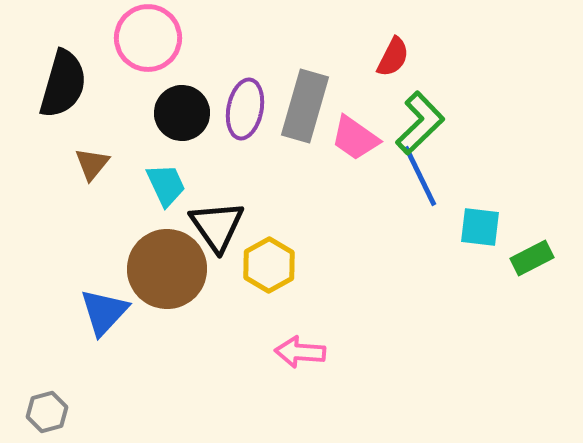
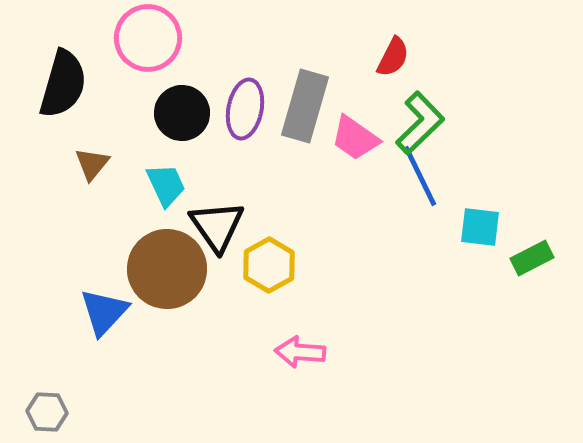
gray hexagon: rotated 18 degrees clockwise
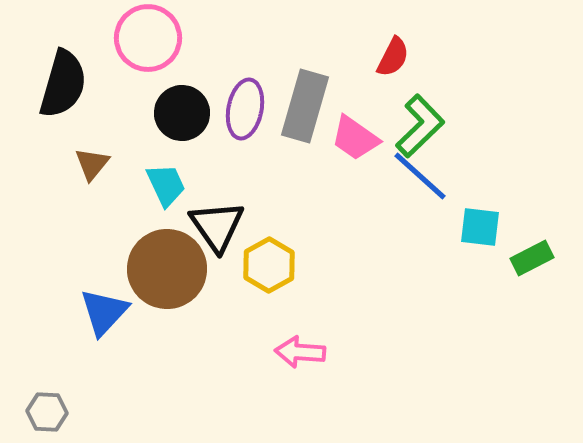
green L-shape: moved 3 px down
blue line: rotated 22 degrees counterclockwise
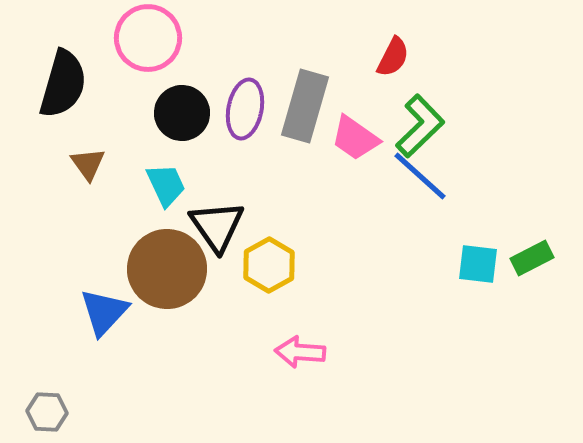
brown triangle: moved 4 px left; rotated 15 degrees counterclockwise
cyan square: moved 2 px left, 37 px down
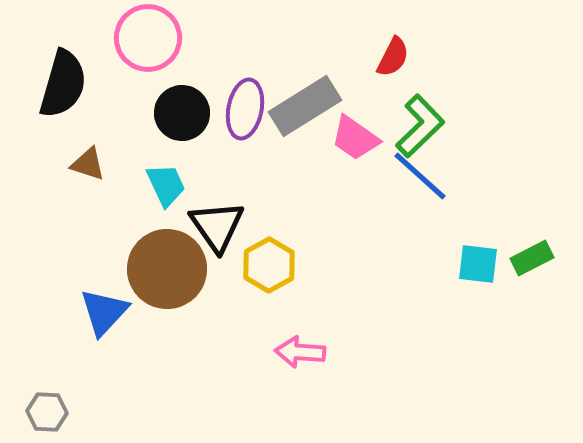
gray rectangle: rotated 42 degrees clockwise
brown triangle: rotated 36 degrees counterclockwise
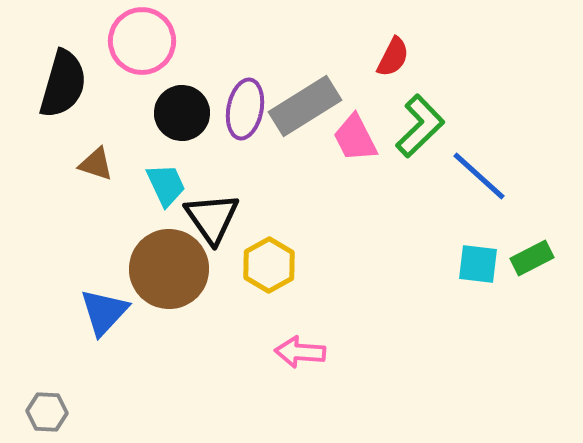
pink circle: moved 6 px left, 3 px down
pink trapezoid: rotated 28 degrees clockwise
brown triangle: moved 8 px right
blue line: moved 59 px right
black triangle: moved 5 px left, 8 px up
brown circle: moved 2 px right
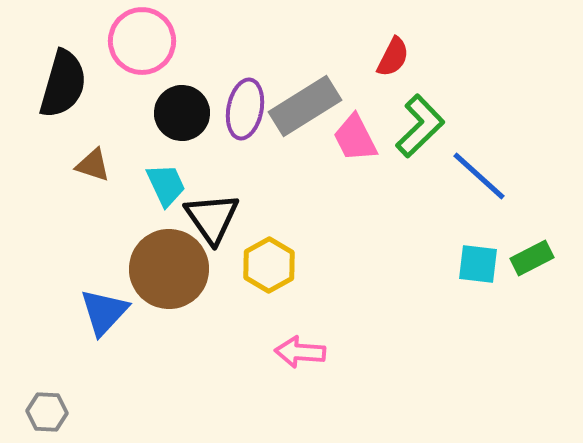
brown triangle: moved 3 px left, 1 px down
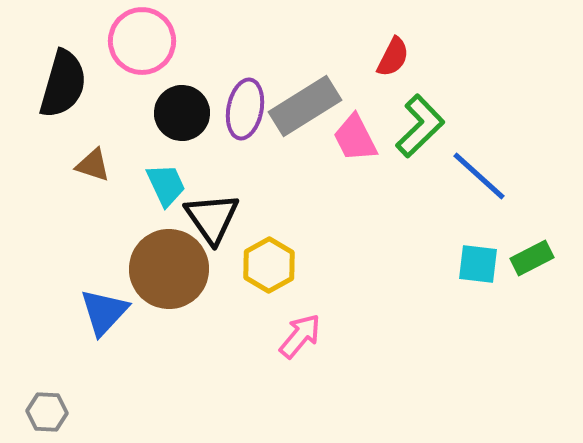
pink arrow: moved 16 px up; rotated 126 degrees clockwise
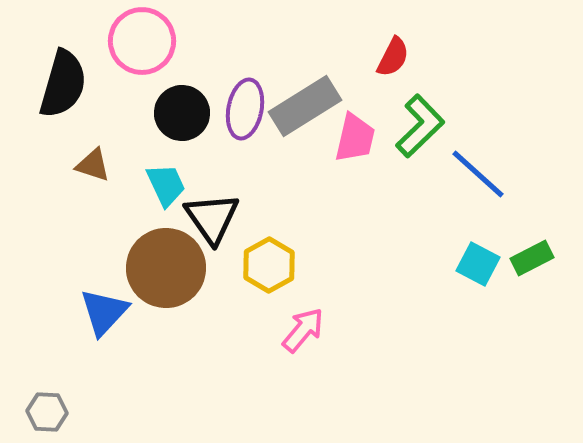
pink trapezoid: rotated 140 degrees counterclockwise
blue line: moved 1 px left, 2 px up
cyan square: rotated 21 degrees clockwise
brown circle: moved 3 px left, 1 px up
pink arrow: moved 3 px right, 6 px up
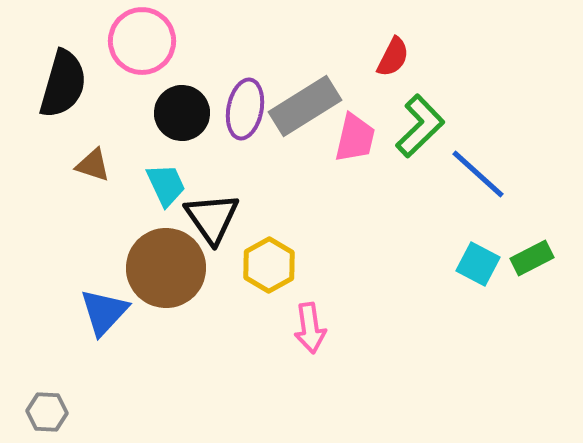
pink arrow: moved 7 px right, 2 px up; rotated 132 degrees clockwise
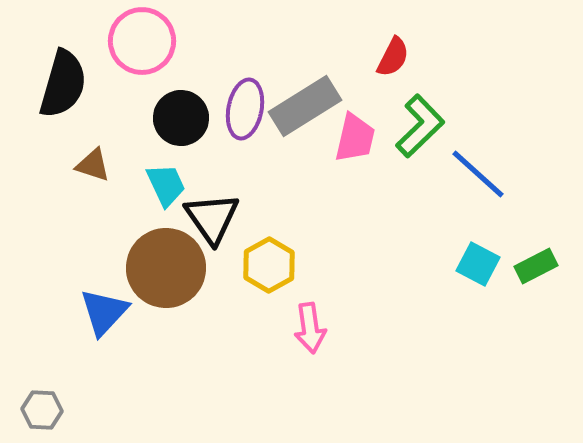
black circle: moved 1 px left, 5 px down
green rectangle: moved 4 px right, 8 px down
gray hexagon: moved 5 px left, 2 px up
